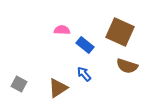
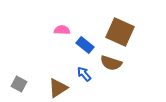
brown semicircle: moved 16 px left, 3 px up
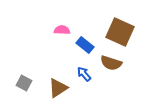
gray square: moved 5 px right, 1 px up
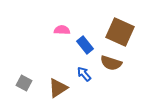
blue rectangle: rotated 12 degrees clockwise
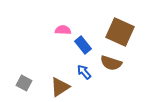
pink semicircle: moved 1 px right
blue rectangle: moved 2 px left
blue arrow: moved 2 px up
brown triangle: moved 2 px right, 1 px up
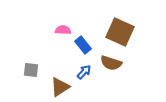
blue arrow: rotated 84 degrees clockwise
gray square: moved 7 px right, 13 px up; rotated 21 degrees counterclockwise
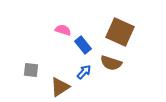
pink semicircle: rotated 14 degrees clockwise
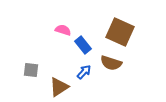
brown triangle: moved 1 px left
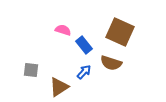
blue rectangle: moved 1 px right
